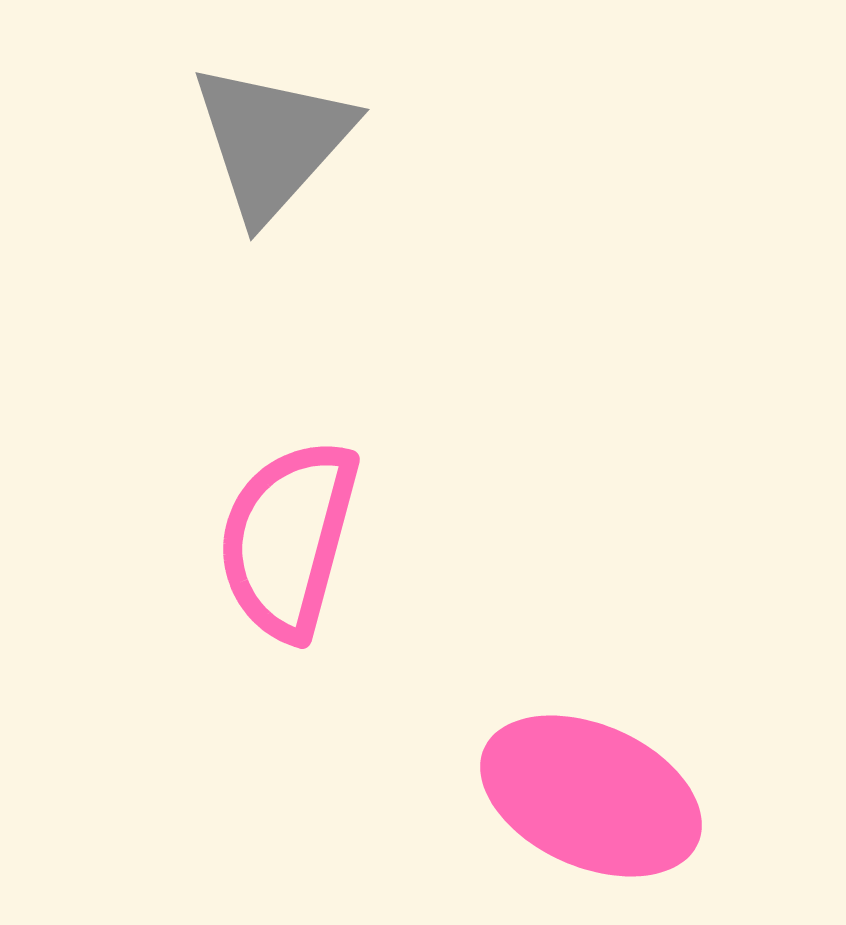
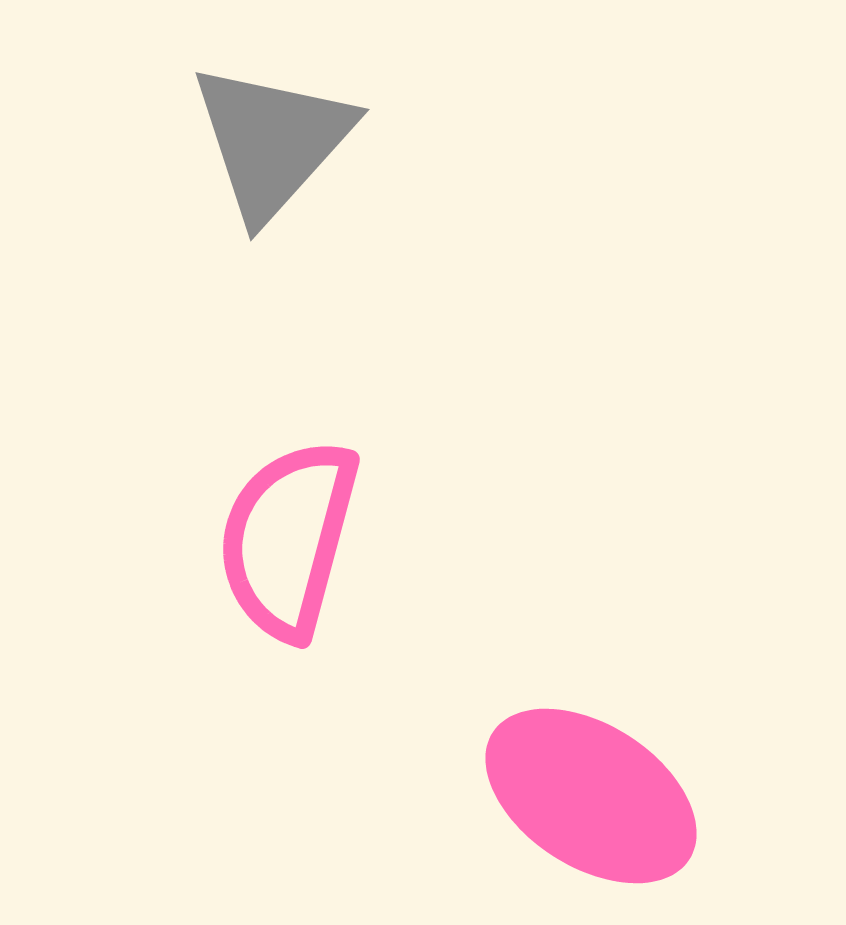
pink ellipse: rotated 9 degrees clockwise
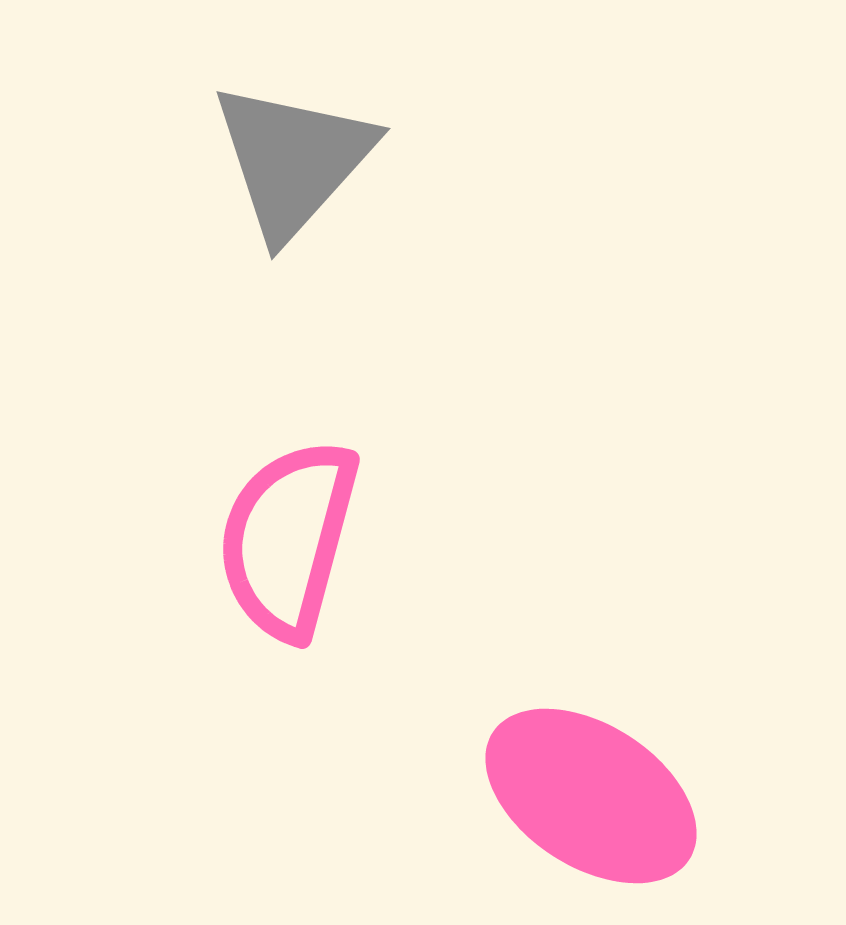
gray triangle: moved 21 px right, 19 px down
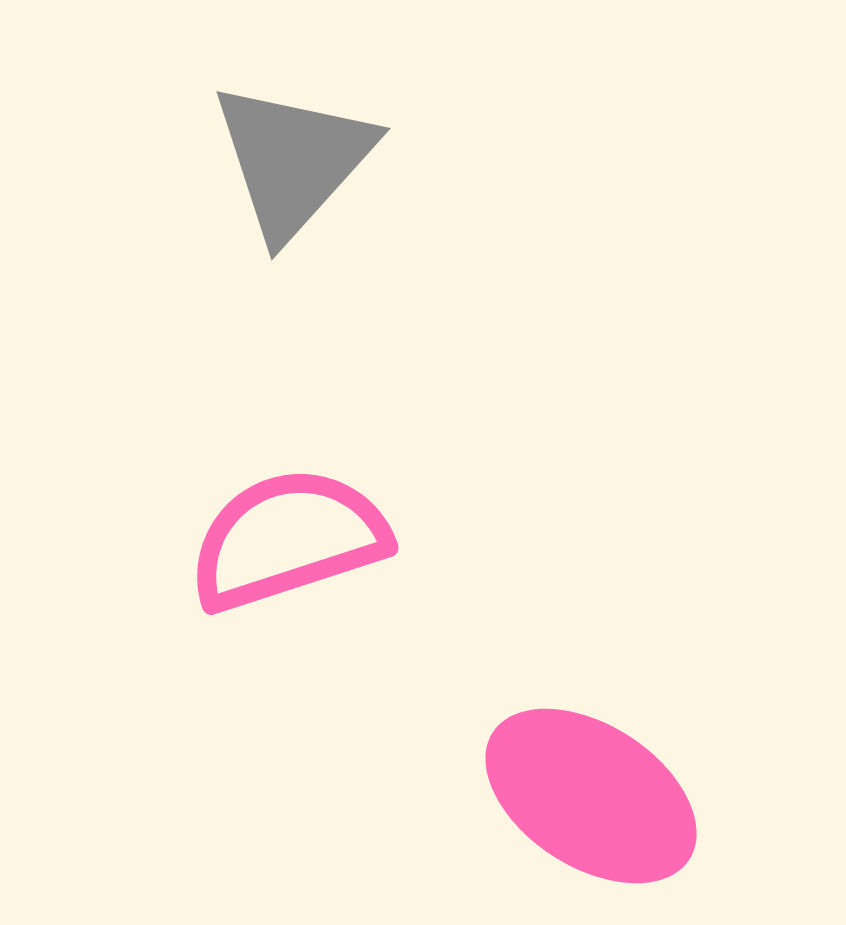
pink semicircle: rotated 57 degrees clockwise
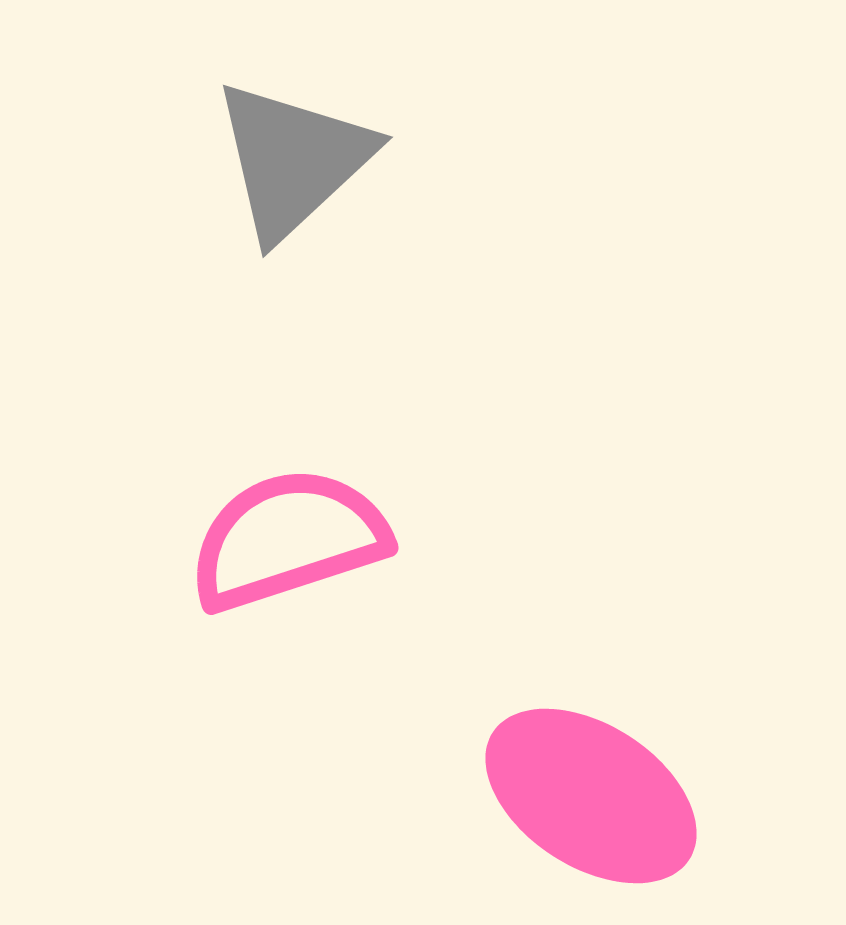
gray triangle: rotated 5 degrees clockwise
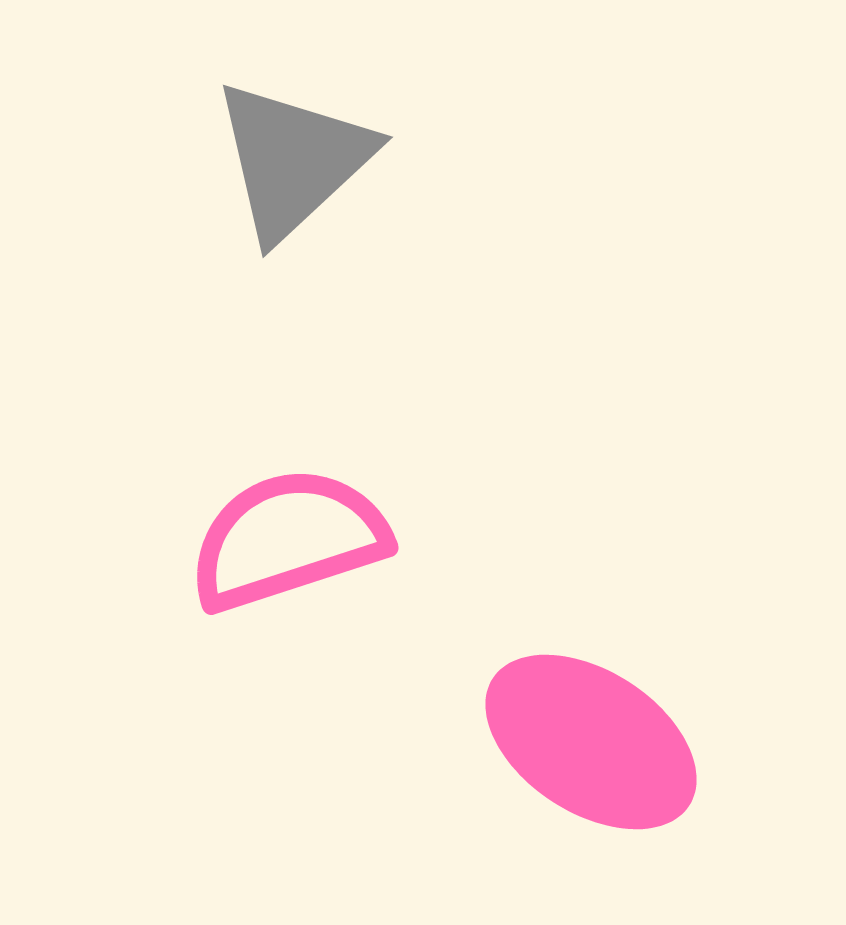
pink ellipse: moved 54 px up
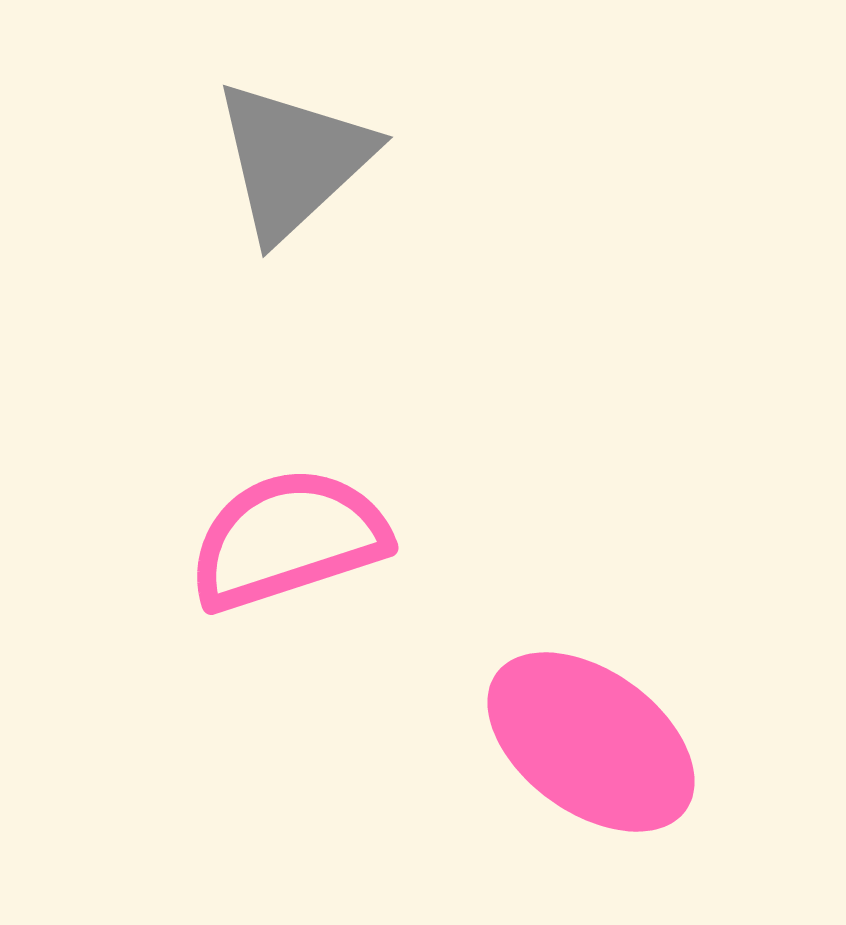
pink ellipse: rotated 3 degrees clockwise
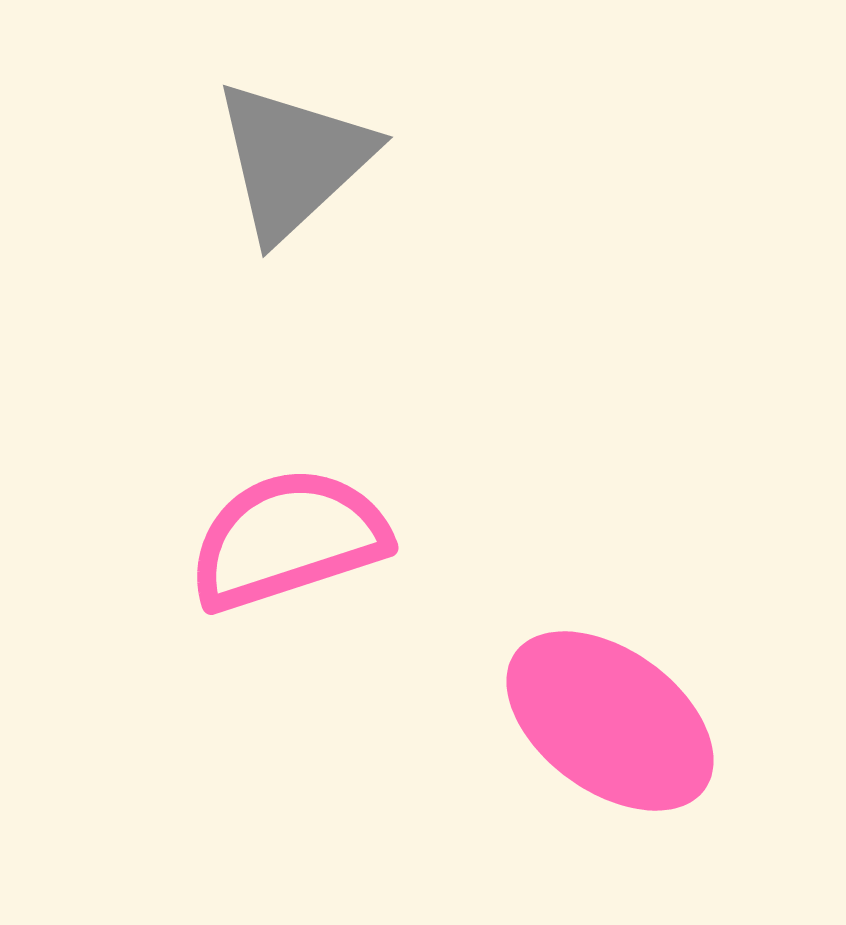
pink ellipse: moved 19 px right, 21 px up
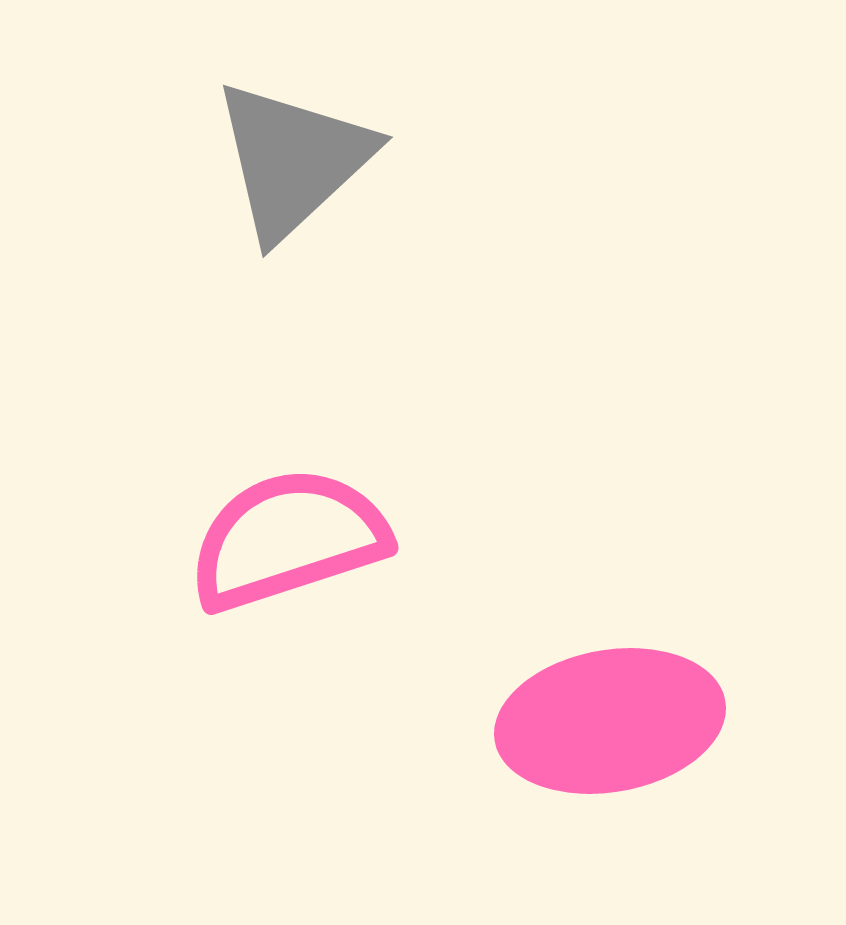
pink ellipse: rotated 46 degrees counterclockwise
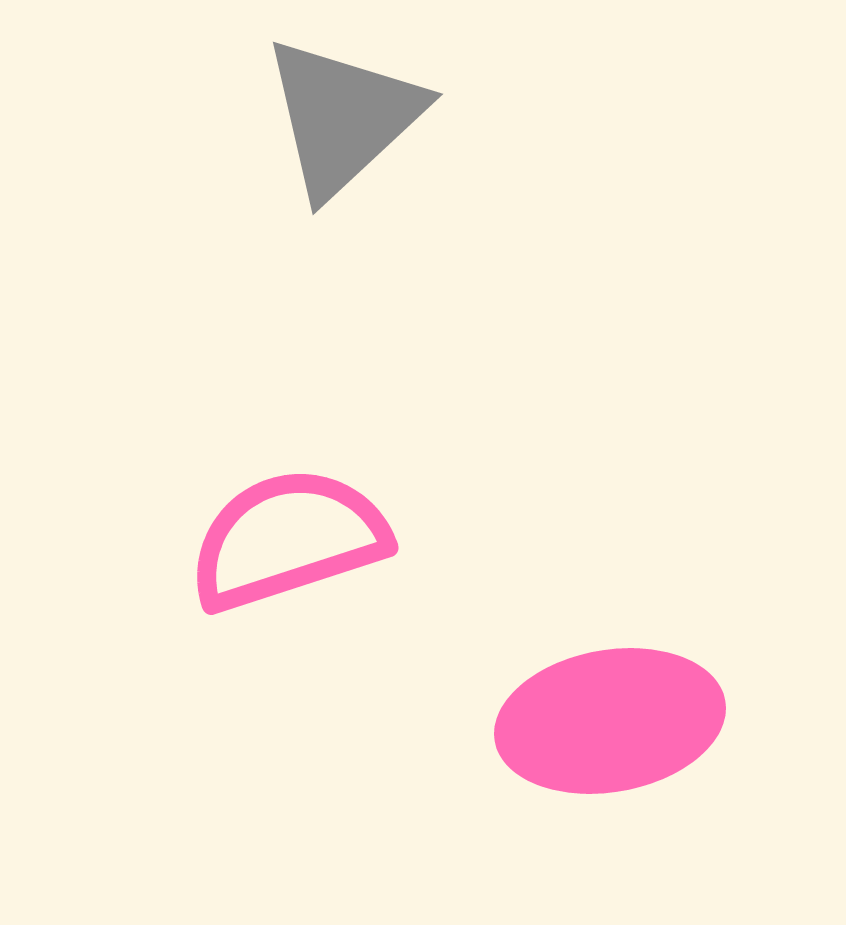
gray triangle: moved 50 px right, 43 px up
